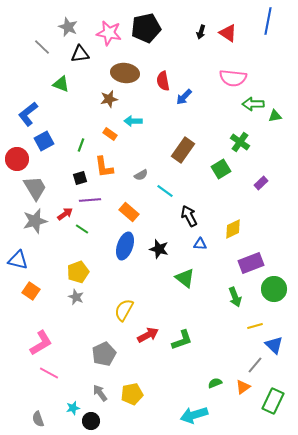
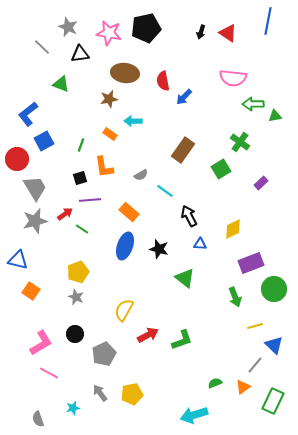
black circle at (91, 421): moved 16 px left, 87 px up
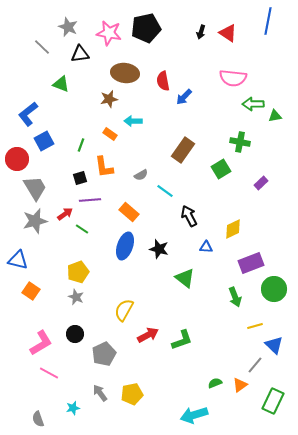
green cross at (240, 142): rotated 24 degrees counterclockwise
blue triangle at (200, 244): moved 6 px right, 3 px down
orange triangle at (243, 387): moved 3 px left, 2 px up
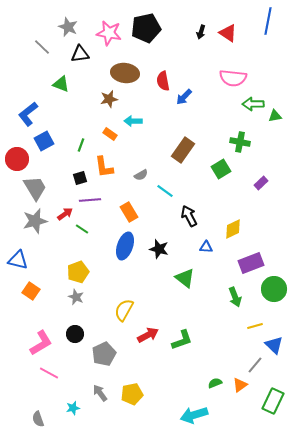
orange rectangle at (129, 212): rotated 18 degrees clockwise
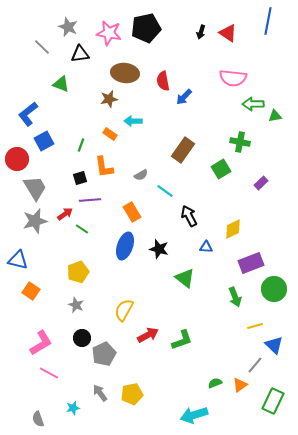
orange rectangle at (129, 212): moved 3 px right
gray star at (76, 297): moved 8 px down
black circle at (75, 334): moved 7 px right, 4 px down
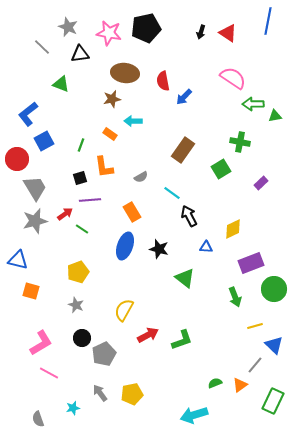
pink semicircle at (233, 78): rotated 152 degrees counterclockwise
brown star at (109, 99): moved 3 px right
gray semicircle at (141, 175): moved 2 px down
cyan line at (165, 191): moved 7 px right, 2 px down
orange square at (31, 291): rotated 18 degrees counterclockwise
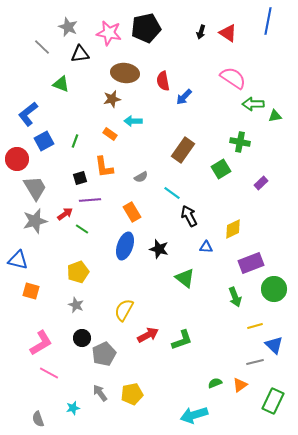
green line at (81, 145): moved 6 px left, 4 px up
gray line at (255, 365): moved 3 px up; rotated 36 degrees clockwise
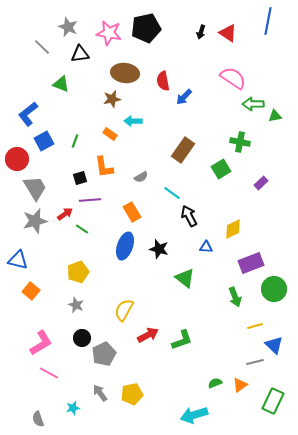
orange square at (31, 291): rotated 24 degrees clockwise
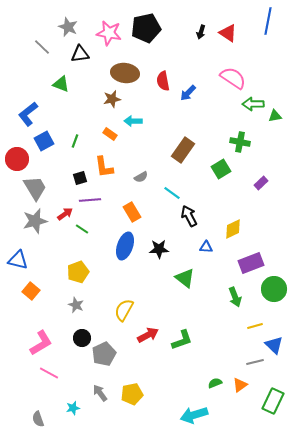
blue arrow at (184, 97): moved 4 px right, 4 px up
black star at (159, 249): rotated 18 degrees counterclockwise
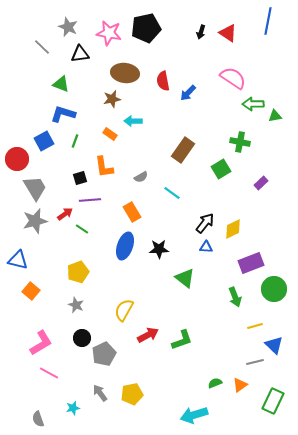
blue L-shape at (28, 114): moved 35 px right; rotated 55 degrees clockwise
black arrow at (189, 216): moved 16 px right, 7 px down; rotated 65 degrees clockwise
